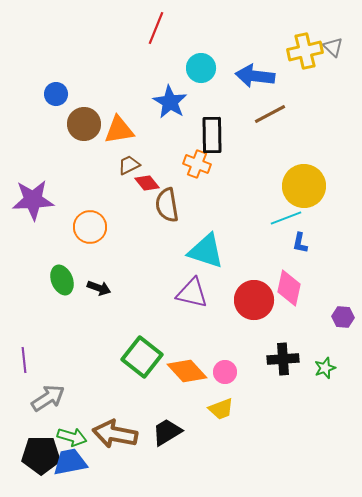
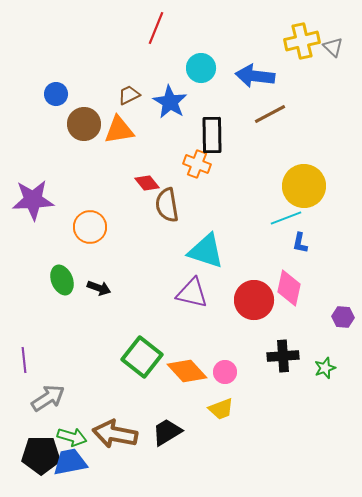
yellow cross: moved 3 px left, 10 px up
brown trapezoid: moved 70 px up
black cross: moved 3 px up
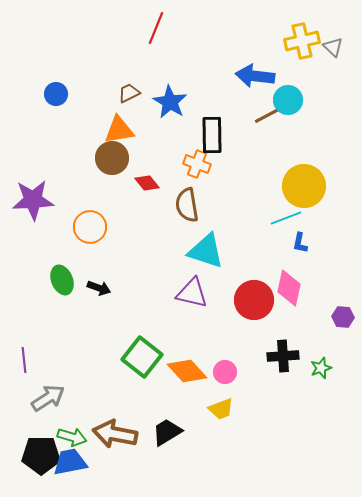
cyan circle: moved 87 px right, 32 px down
brown trapezoid: moved 2 px up
brown circle: moved 28 px right, 34 px down
brown semicircle: moved 20 px right
green star: moved 4 px left
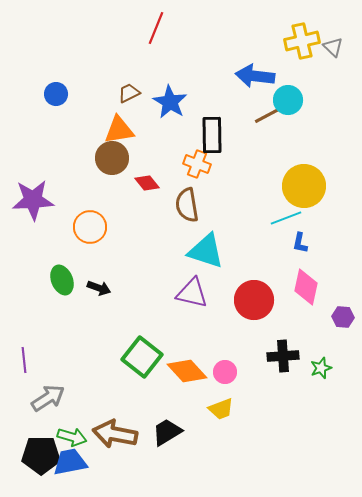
pink diamond: moved 17 px right, 1 px up
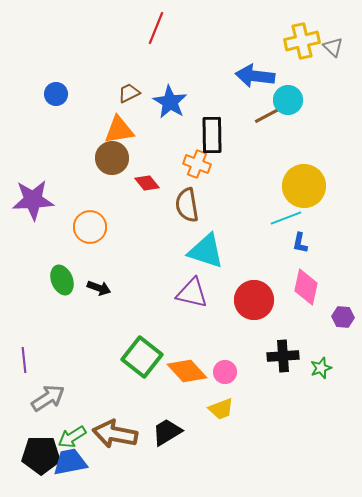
green arrow: rotated 132 degrees clockwise
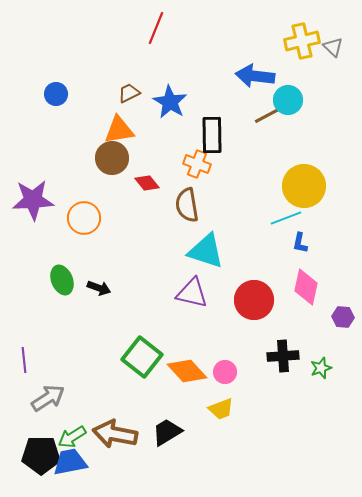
orange circle: moved 6 px left, 9 px up
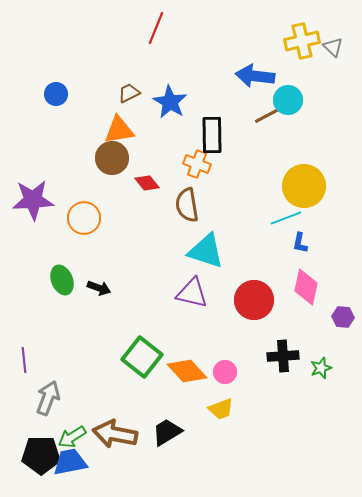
gray arrow: rotated 36 degrees counterclockwise
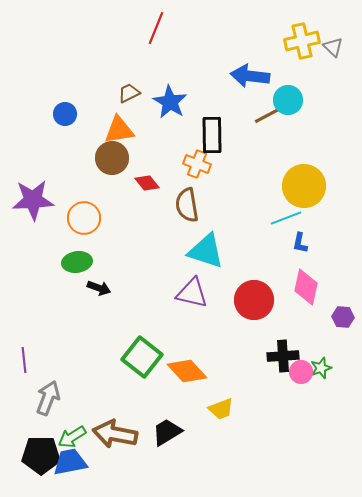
blue arrow: moved 5 px left
blue circle: moved 9 px right, 20 px down
green ellipse: moved 15 px right, 18 px up; rotated 76 degrees counterclockwise
pink circle: moved 76 px right
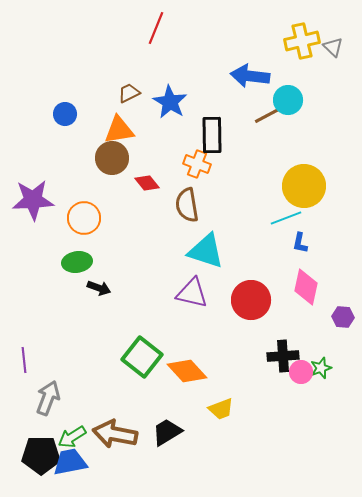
red circle: moved 3 px left
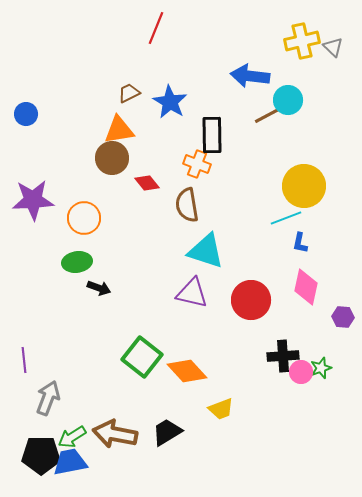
blue circle: moved 39 px left
